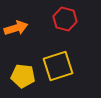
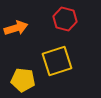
yellow square: moved 1 px left, 5 px up
yellow pentagon: moved 4 px down
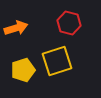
red hexagon: moved 4 px right, 4 px down
yellow pentagon: moved 10 px up; rotated 25 degrees counterclockwise
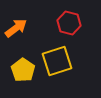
orange arrow: rotated 20 degrees counterclockwise
yellow pentagon: rotated 20 degrees counterclockwise
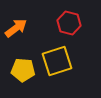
yellow pentagon: rotated 30 degrees counterclockwise
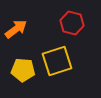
red hexagon: moved 3 px right
orange arrow: moved 1 px down
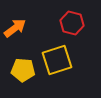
orange arrow: moved 1 px left, 1 px up
yellow square: moved 1 px up
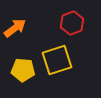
red hexagon: rotated 25 degrees clockwise
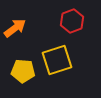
red hexagon: moved 2 px up
yellow pentagon: moved 1 px down
